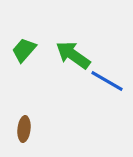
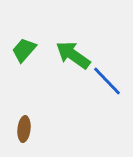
blue line: rotated 16 degrees clockwise
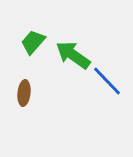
green trapezoid: moved 9 px right, 8 px up
brown ellipse: moved 36 px up
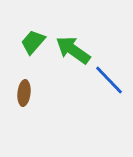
green arrow: moved 5 px up
blue line: moved 2 px right, 1 px up
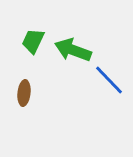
green trapezoid: moved 1 px up; rotated 16 degrees counterclockwise
green arrow: rotated 15 degrees counterclockwise
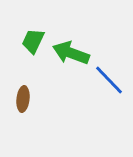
green arrow: moved 2 px left, 3 px down
brown ellipse: moved 1 px left, 6 px down
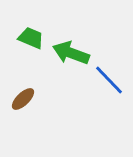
green trapezoid: moved 2 px left, 3 px up; rotated 88 degrees clockwise
brown ellipse: rotated 40 degrees clockwise
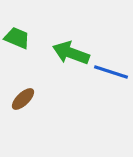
green trapezoid: moved 14 px left
blue line: moved 2 px right, 8 px up; rotated 28 degrees counterclockwise
